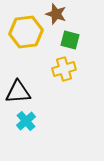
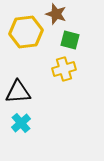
cyan cross: moved 5 px left, 2 px down
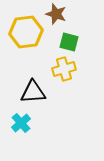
green square: moved 1 px left, 2 px down
black triangle: moved 15 px right
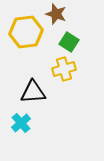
green square: rotated 18 degrees clockwise
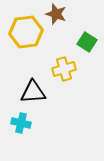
green square: moved 18 px right
cyan cross: rotated 36 degrees counterclockwise
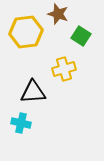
brown star: moved 2 px right
green square: moved 6 px left, 6 px up
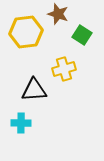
green square: moved 1 px right, 1 px up
black triangle: moved 1 px right, 2 px up
cyan cross: rotated 12 degrees counterclockwise
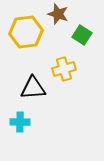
black triangle: moved 1 px left, 2 px up
cyan cross: moved 1 px left, 1 px up
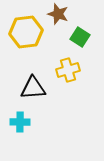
green square: moved 2 px left, 2 px down
yellow cross: moved 4 px right, 1 px down
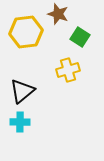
black triangle: moved 11 px left, 3 px down; rotated 36 degrees counterclockwise
